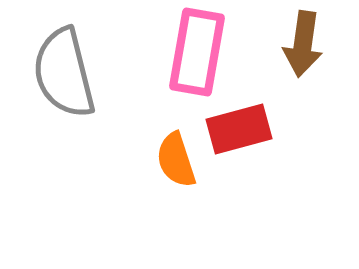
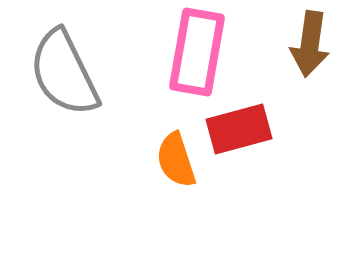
brown arrow: moved 7 px right
gray semicircle: rotated 12 degrees counterclockwise
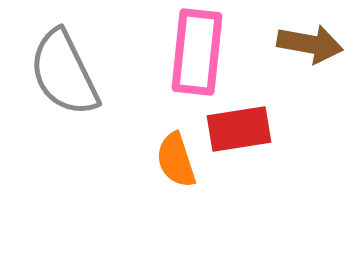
brown arrow: rotated 88 degrees counterclockwise
pink rectangle: rotated 4 degrees counterclockwise
red rectangle: rotated 6 degrees clockwise
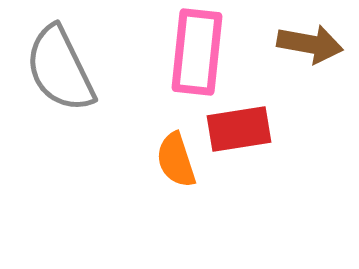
gray semicircle: moved 4 px left, 4 px up
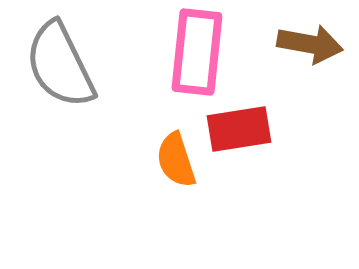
gray semicircle: moved 4 px up
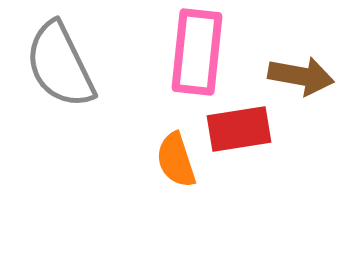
brown arrow: moved 9 px left, 32 px down
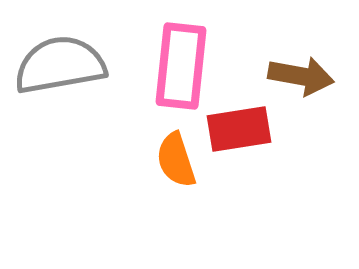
pink rectangle: moved 16 px left, 14 px down
gray semicircle: rotated 106 degrees clockwise
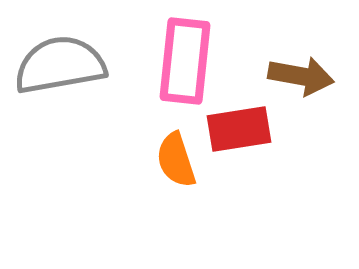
pink rectangle: moved 4 px right, 5 px up
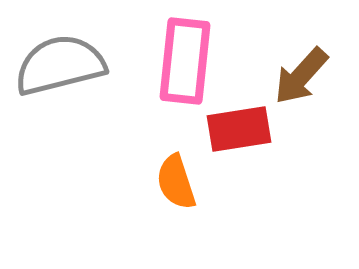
gray semicircle: rotated 4 degrees counterclockwise
brown arrow: rotated 122 degrees clockwise
orange semicircle: moved 22 px down
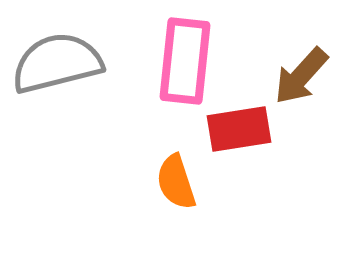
gray semicircle: moved 3 px left, 2 px up
